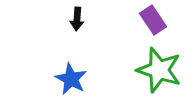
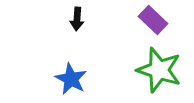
purple rectangle: rotated 12 degrees counterclockwise
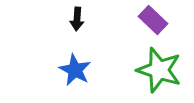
blue star: moved 4 px right, 9 px up
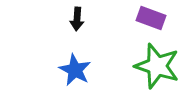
purple rectangle: moved 2 px left, 2 px up; rotated 24 degrees counterclockwise
green star: moved 2 px left, 4 px up
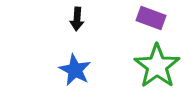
green star: rotated 18 degrees clockwise
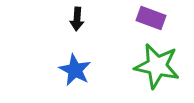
green star: rotated 24 degrees counterclockwise
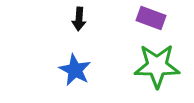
black arrow: moved 2 px right
green star: rotated 12 degrees counterclockwise
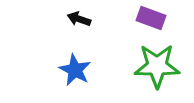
black arrow: rotated 105 degrees clockwise
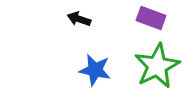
green star: rotated 27 degrees counterclockwise
blue star: moved 20 px right; rotated 16 degrees counterclockwise
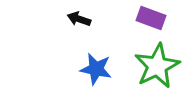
blue star: moved 1 px right, 1 px up
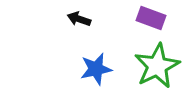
blue star: rotated 24 degrees counterclockwise
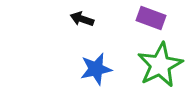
black arrow: moved 3 px right
green star: moved 3 px right, 1 px up
